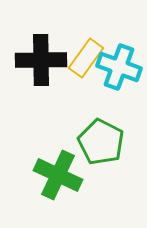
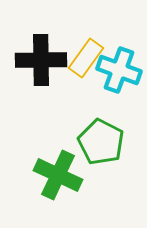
cyan cross: moved 3 px down
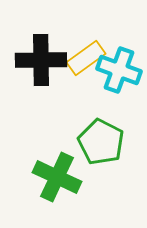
yellow rectangle: rotated 18 degrees clockwise
green cross: moved 1 px left, 2 px down
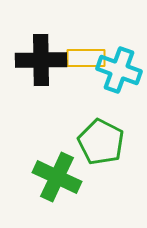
yellow rectangle: rotated 36 degrees clockwise
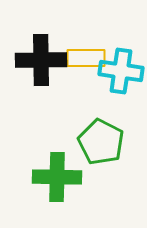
cyan cross: moved 2 px right, 1 px down; rotated 12 degrees counterclockwise
green cross: rotated 24 degrees counterclockwise
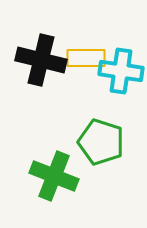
black cross: rotated 15 degrees clockwise
green pentagon: rotated 9 degrees counterclockwise
green cross: moved 3 px left, 1 px up; rotated 21 degrees clockwise
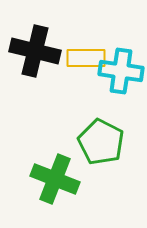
black cross: moved 6 px left, 9 px up
green pentagon: rotated 9 degrees clockwise
green cross: moved 1 px right, 3 px down
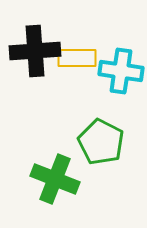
black cross: rotated 18 degrees counterclockwise
yellow rectangle: moved 9 px left
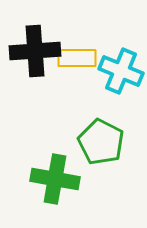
cyan cross: rotated 15 degrees clockwise
green cross: rotated 12 degrees counterclockwise
